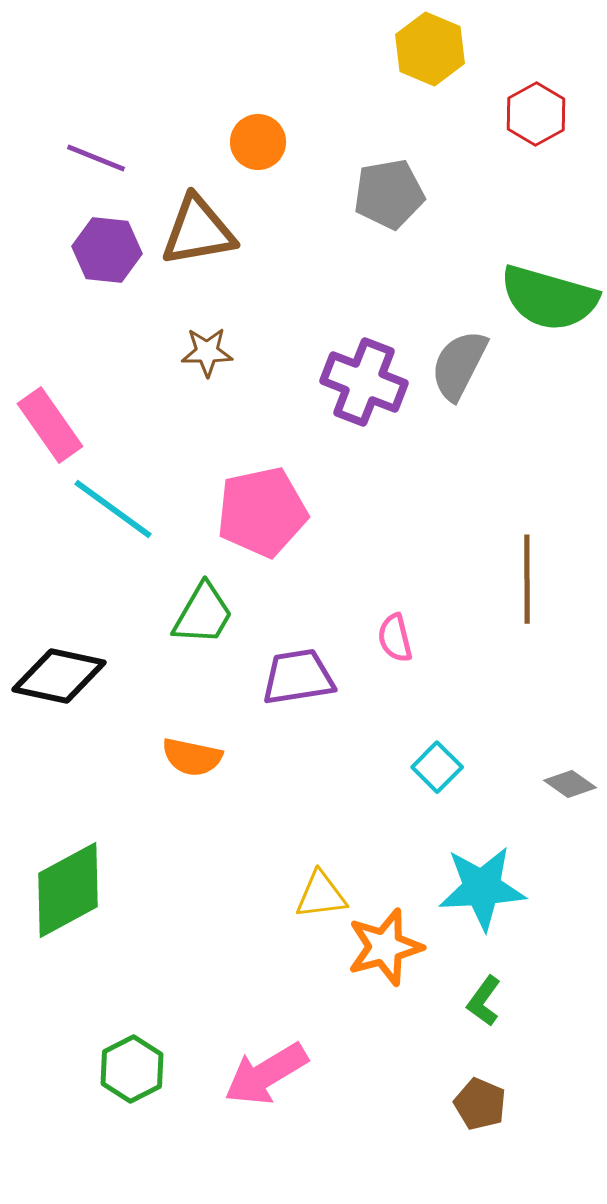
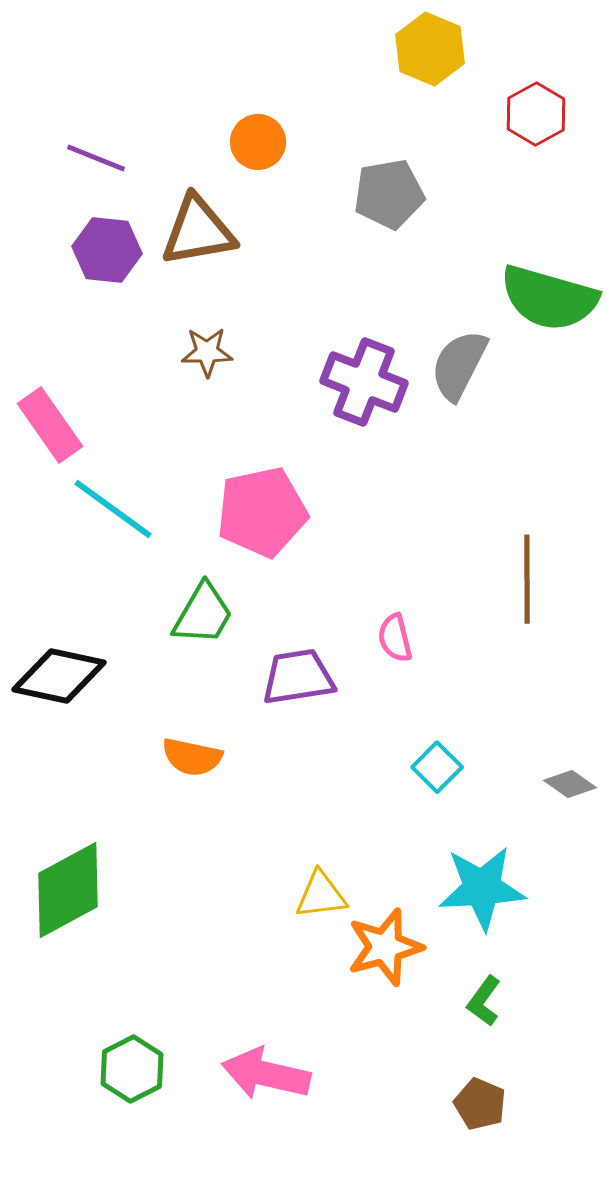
pink arrow: rotated 44 degrees clockwise
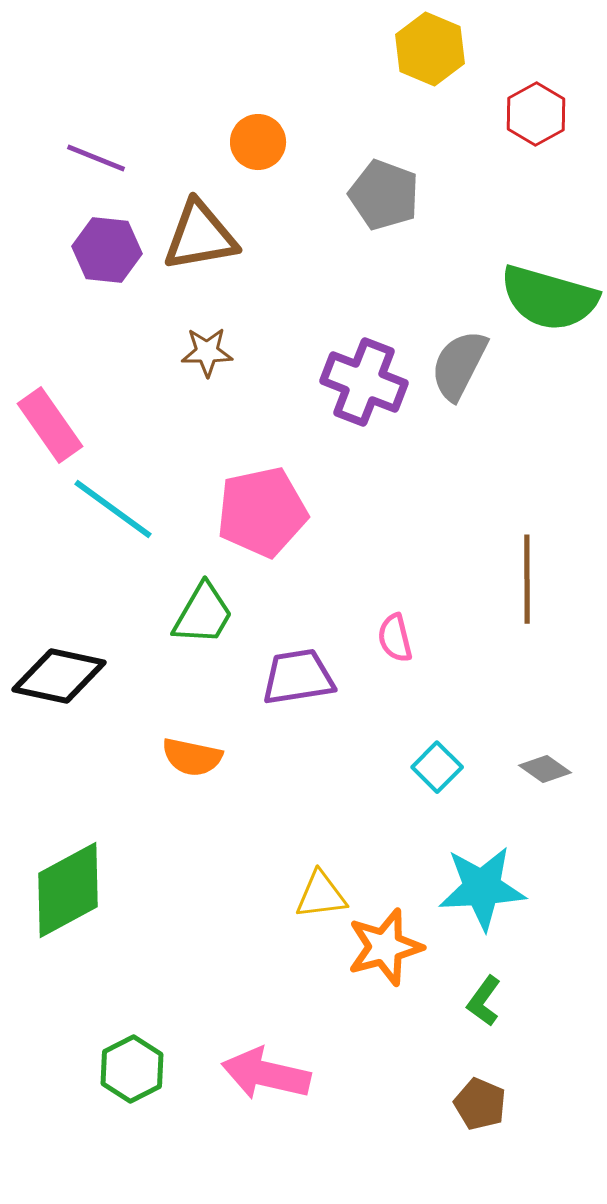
gray pentagon: moved 5 px left, 1 px down; rotated 30 degrees clockwise
brown triangle: moved 2 px right, 5 px down
gray diamond: moved 25 px left, 15 px up
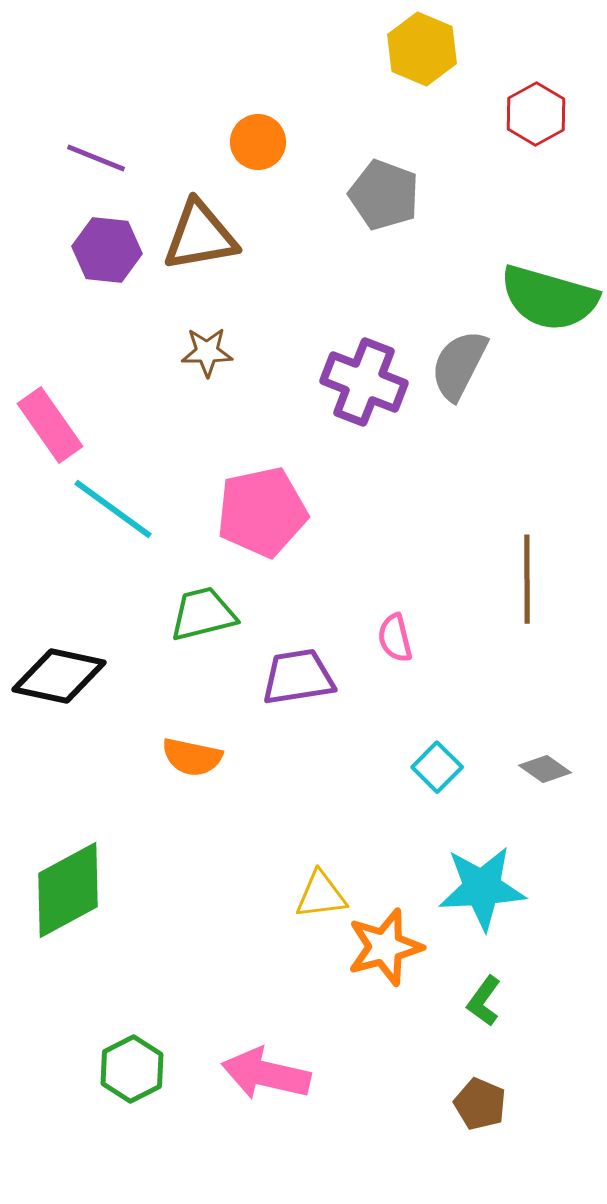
yellow hexagon: moved 8 px left
green trapezoid: rotated 134 degrees counterclockwise
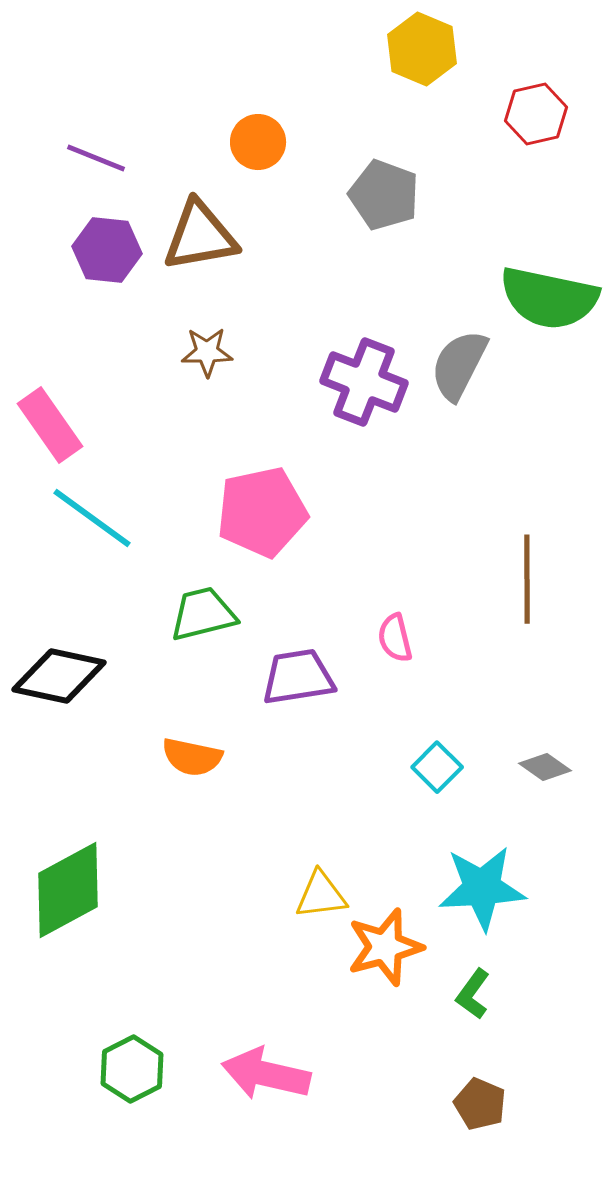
red hexagon: rotated 16 degrees clockwise
green semicircle: rotated 4 degrees counterclockwise
cyan line: moved 21 px left, 9 px down
gray diamond: moved 2 px up
green L-shape: moved 11 px left, 7 px up
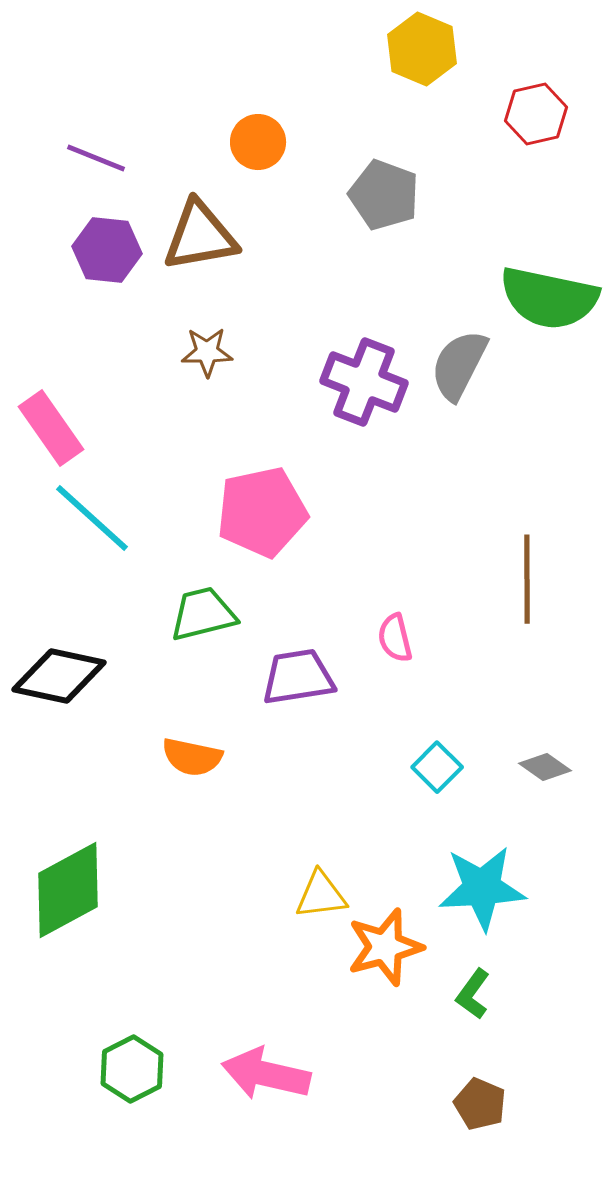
pink rectangle: moved 1 px right, 3 px down
cyan line: rotated 6 degrees clockwise
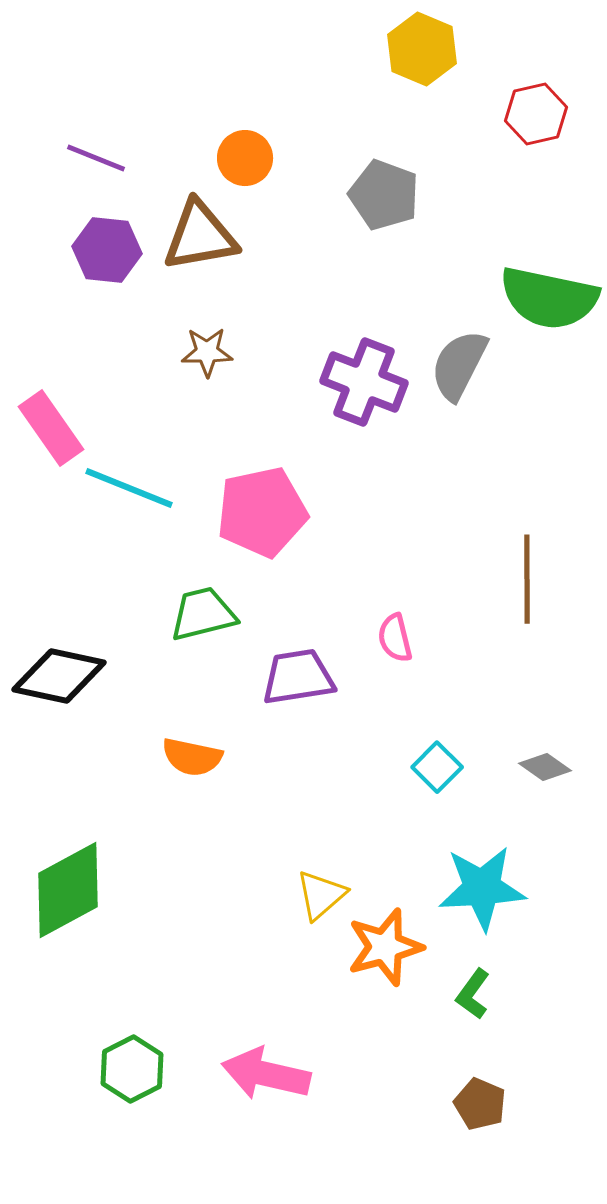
orange circle: moved 13 px left, 16 px down
cyan line: moved 37 px right, 30 px up; rotated 20 degrees counterclockwise
yellow triangle: rotated 34 degrees counterclockwise
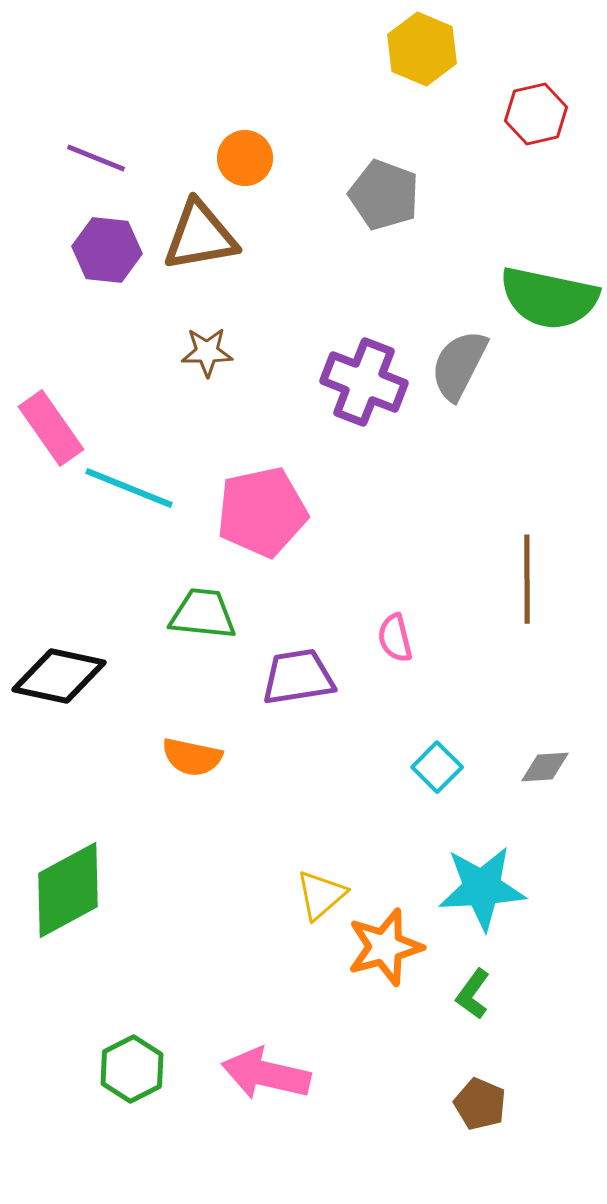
green trapezoid: rotated 20 degrees clockwise
gray diamond: rotated 39 degrees counterclockwise
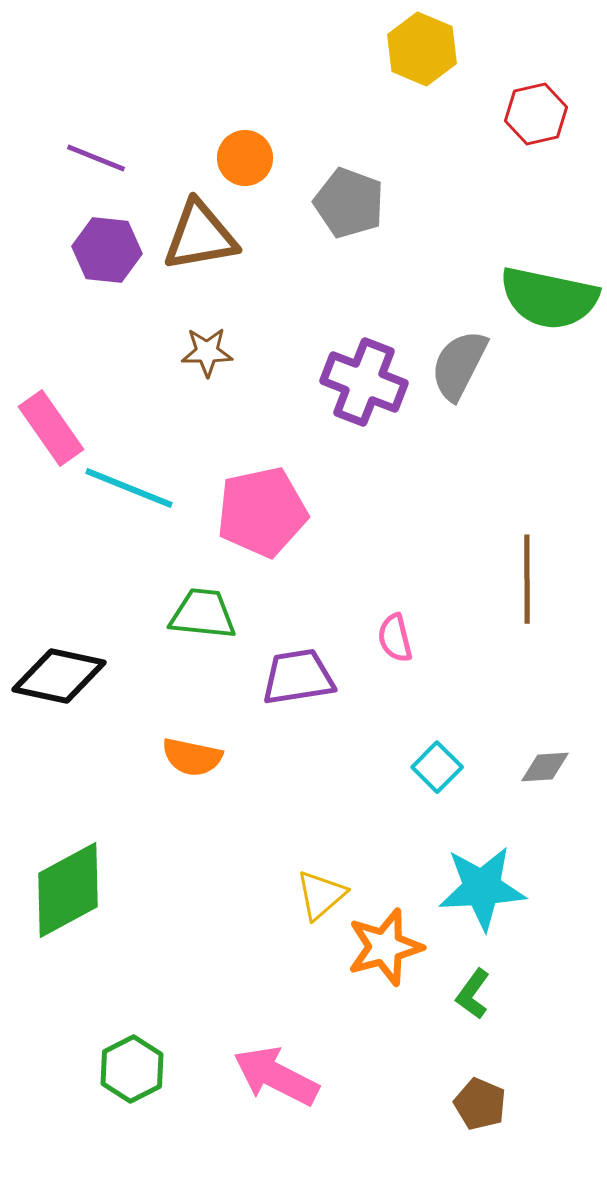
gray pentagon: moved 35 px left, 8 px down
pink arrow: moved 10 px right, 2 px down; rotated 14 degrees clockwise
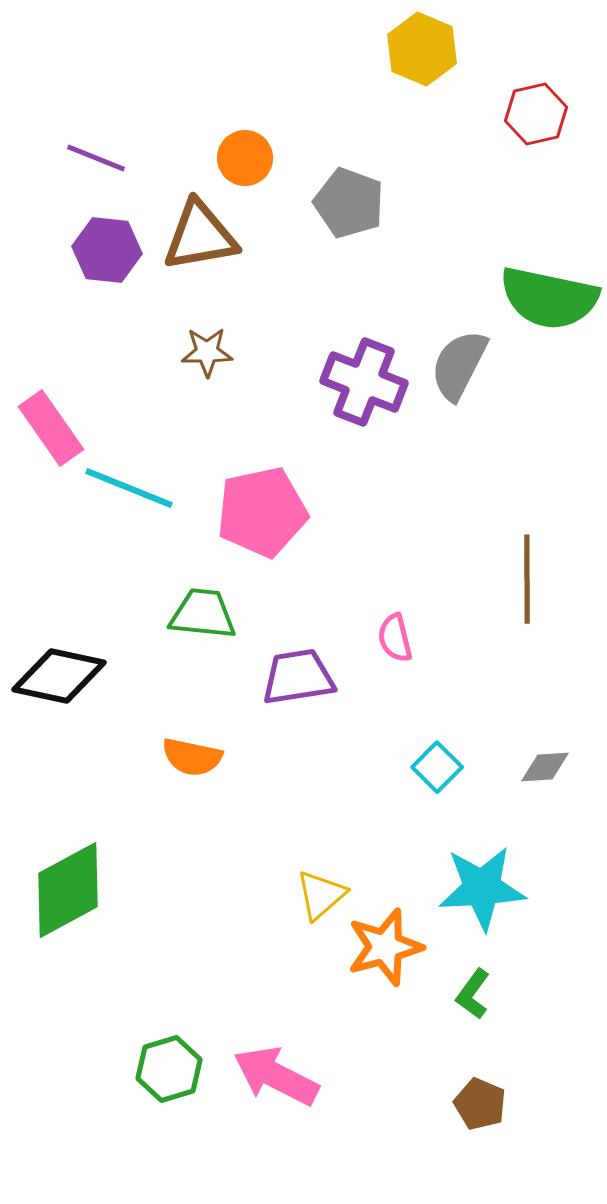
green hexagon: moved 37 px right; rotated 10 degrees clockwise
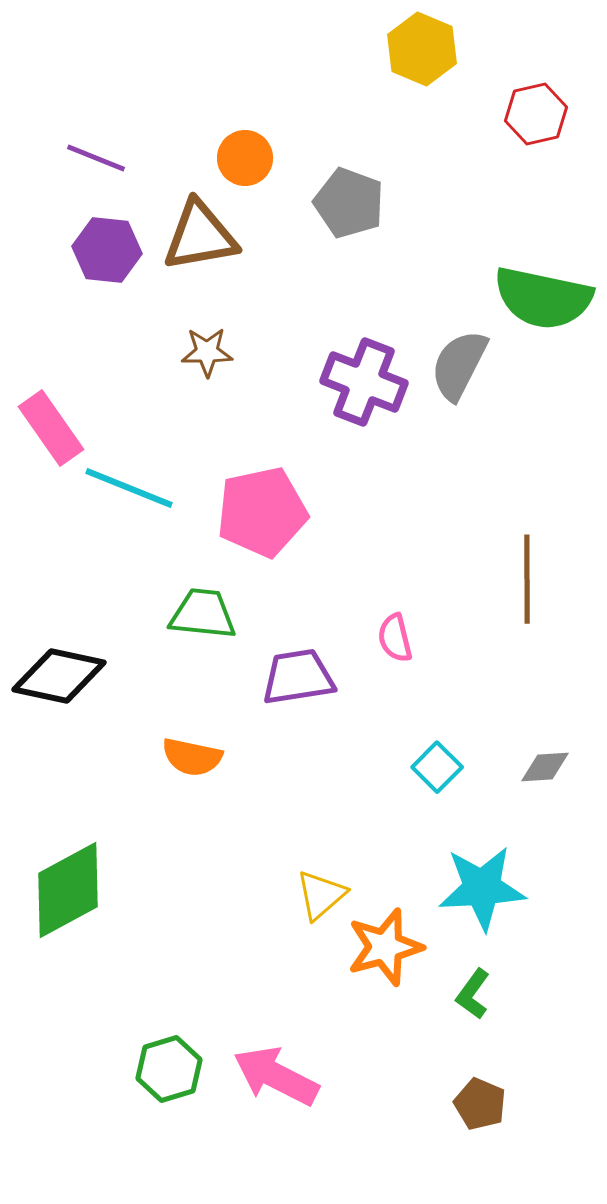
green semicircle: moved 6 px left
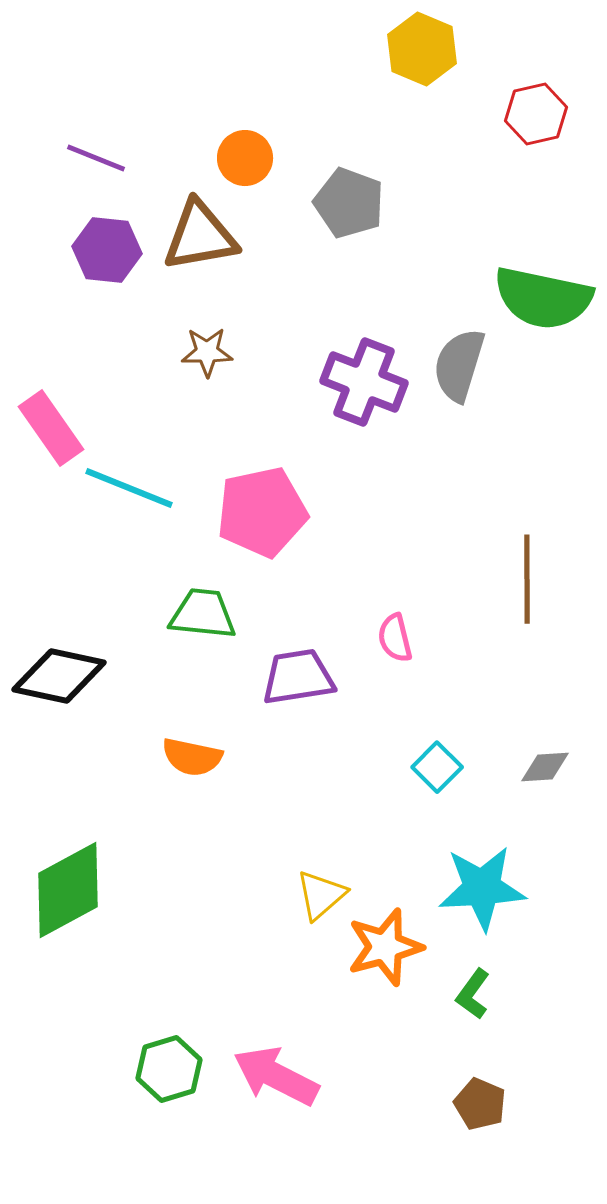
gray semicircle: rotated 10 degrees counterclockwise
